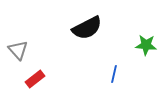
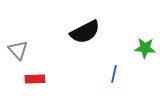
black semicircle: moved 2 px left, 4 px down
green star: moved 1 px left, 3 px down
red rectangle: rotated 36 degrees clockwise
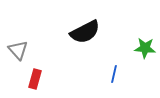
red rectangle: rotated 72 degrees counterclockwise
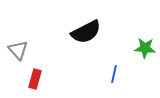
black semicircle: moved 1 px right
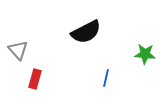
green star: moved 6 px down
blue line: moved 8 px left, 4 px down
